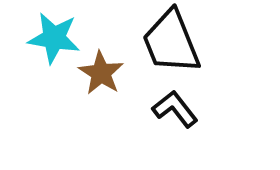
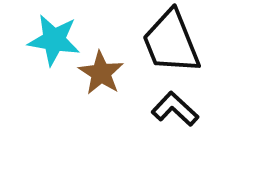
cyan star: moved 2 px down
black L-shape: rotated 9 degrees counterclockwise
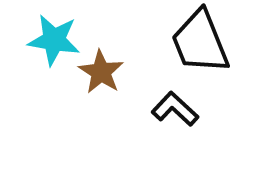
black trapezoid: moved 29 px right
brown star: moved 1 px up
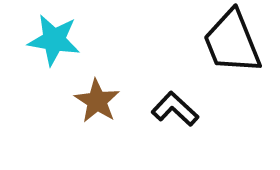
black trapezoid: moved 32 px right
brown star: moved 4 px left, 29 px down
